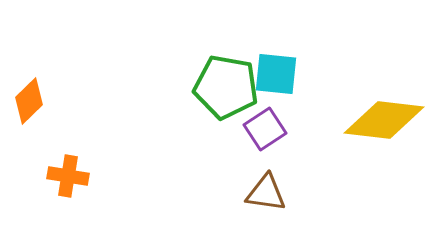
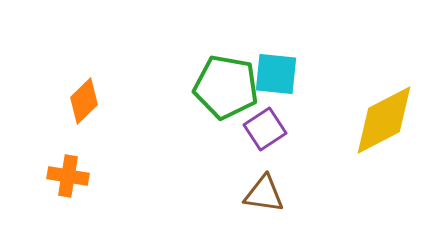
orange diamond: moved 55 px right
yellow diamond: rotated 34 degrees counterclockwise
brown triangle: moved 2 px left, 1 px down
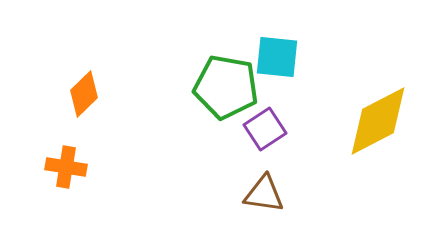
cyan square: moved 1 px right, 17 px up
orange diamond: moved 7 px up
yellow diamond: moved 6 px left, 1 px down
orange cross: moved 2 px left, 9 px up
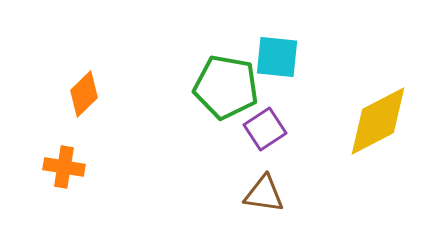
orange cross: moved 2 px left
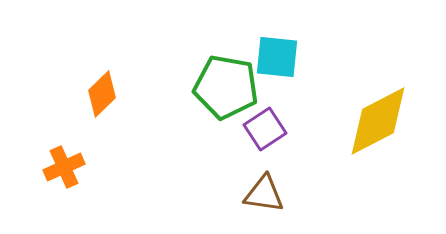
orange diamond: moved 18 px right
orange cross: rotated 33 degrees counterclockwise
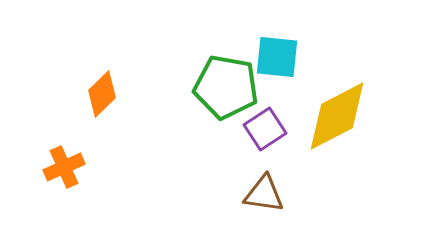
yellow diamond: moved 41 px left, 5 px up
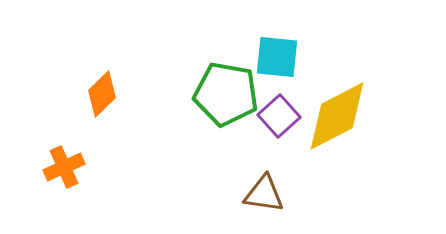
green pentagon: moved 7 px down
purple square: moved 14 px right, 13 px up; rotated 9 degrees counterclockwise
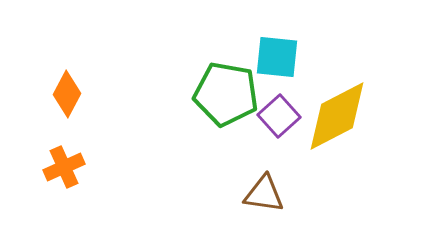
orange diamond: moved 35 px left; rotated 18 degrees counterclockwise
